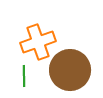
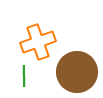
brown circle: moved 7 px right, 2 px down
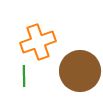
brown circle: moved 3 px right, 1 px up
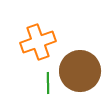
green line: moved 24 px right, 7 px down
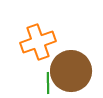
brown circle: moved 9 px left
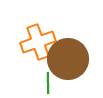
brown circle: moved 3 px left, 12 px up
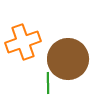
orange cross: moved 15 px left
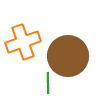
brown circle: moved 3 px up
